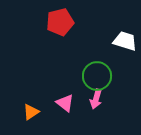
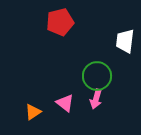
white trapezoid: rotated 100 degrees counterclockwise
orange triangle: moved 2 px right
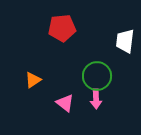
red pentagon: moved 2 px right, 6 px down; rotated 8 degrees clockwise
pink arrow: rotated 18 degrees counterclockwise
orange triangle: moved 32 px up
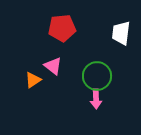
white trapezoid: moved 4 px left, 8 px up
pink triangle: moved 12 px left, 37 px up
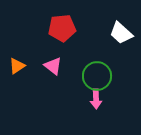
white trapezoid: rotated 55 degrees counterclockwise
orange triangle: moved 16 px left, 14 px up
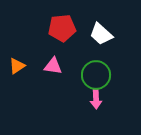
white trapezoid: moved 20 px left, 1 px down
pink triangle: rotated 30 degrees counterclockwise
green circle: moved 1 px left, 1 px up
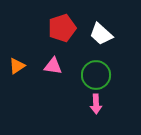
red pentagon: rotated 12 degrees counterclockwise
pink arrow: moved 5 px down
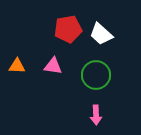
red pentagon: moved 6 px right, 1 px down; rotated 8 degrees clockwise
orange triangle: rotated 36 degrees clockwise
pink arrow: moved 11 px down
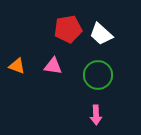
orange triangle: rotated 18 degrees clockwise
green circle: moved 2 px right
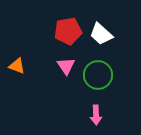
red pentagon: moved 2 px down
pink triangle: moved 13 px right; rotated 48 degrees clockwise
